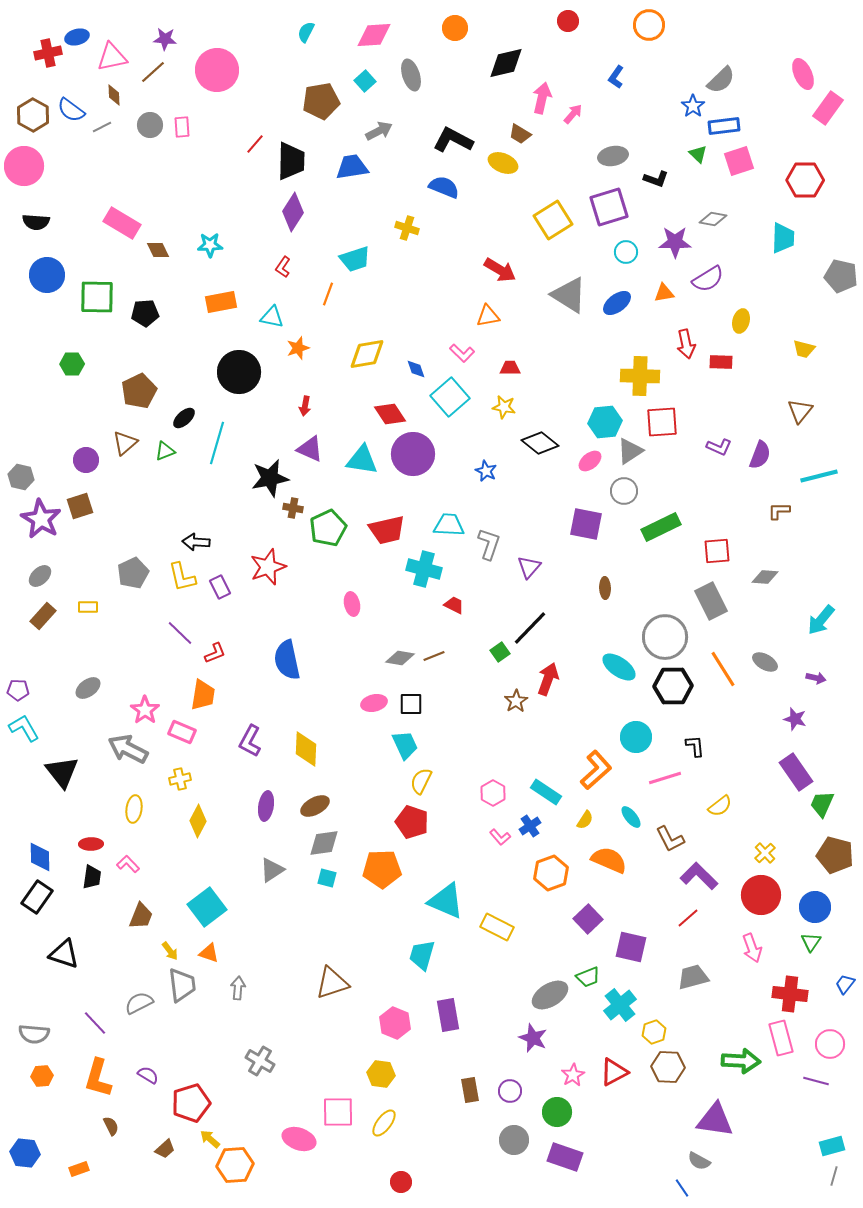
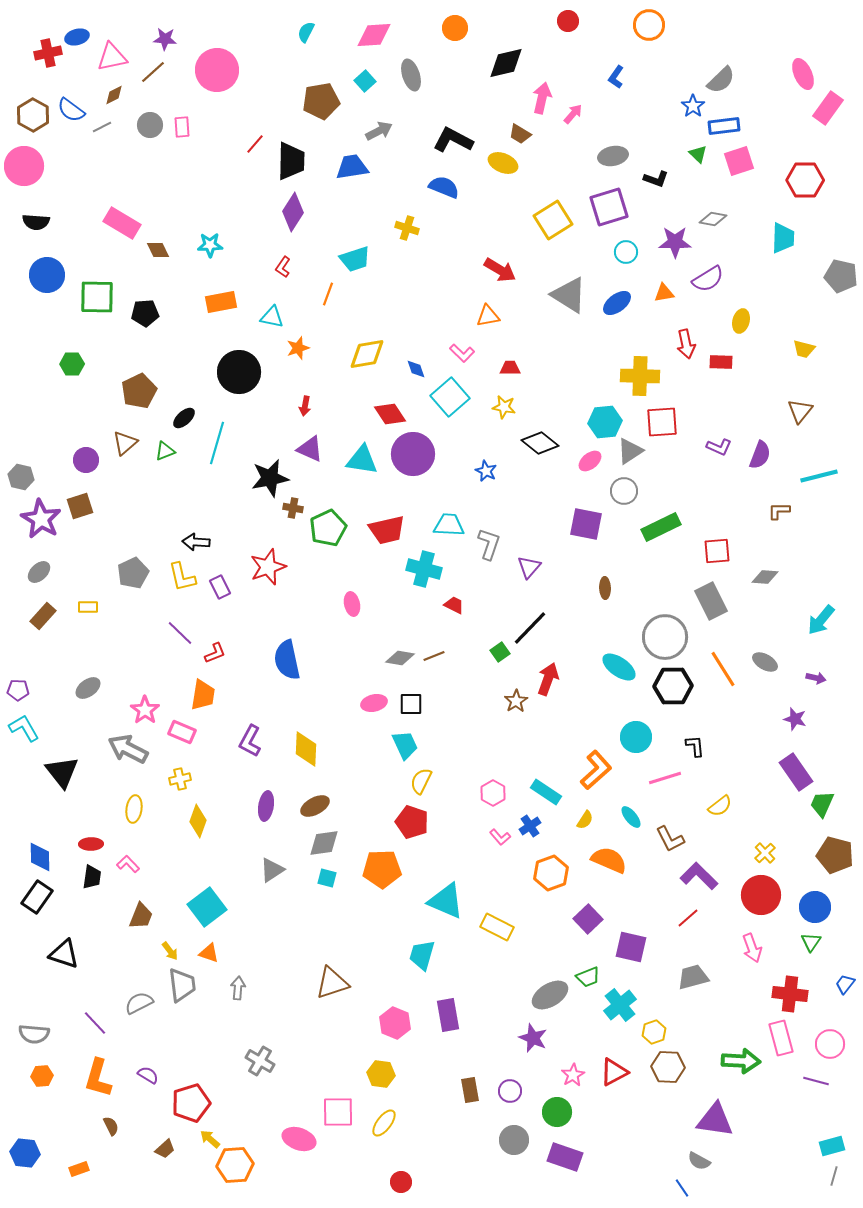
brown diamond at (114, 95): rotated 65 degrees clockwise
gray ellipse at (40, 576): moved 1 px left, 4 px up
yellow diamond at (198, 821): rotated 8 degrees counterclockwise
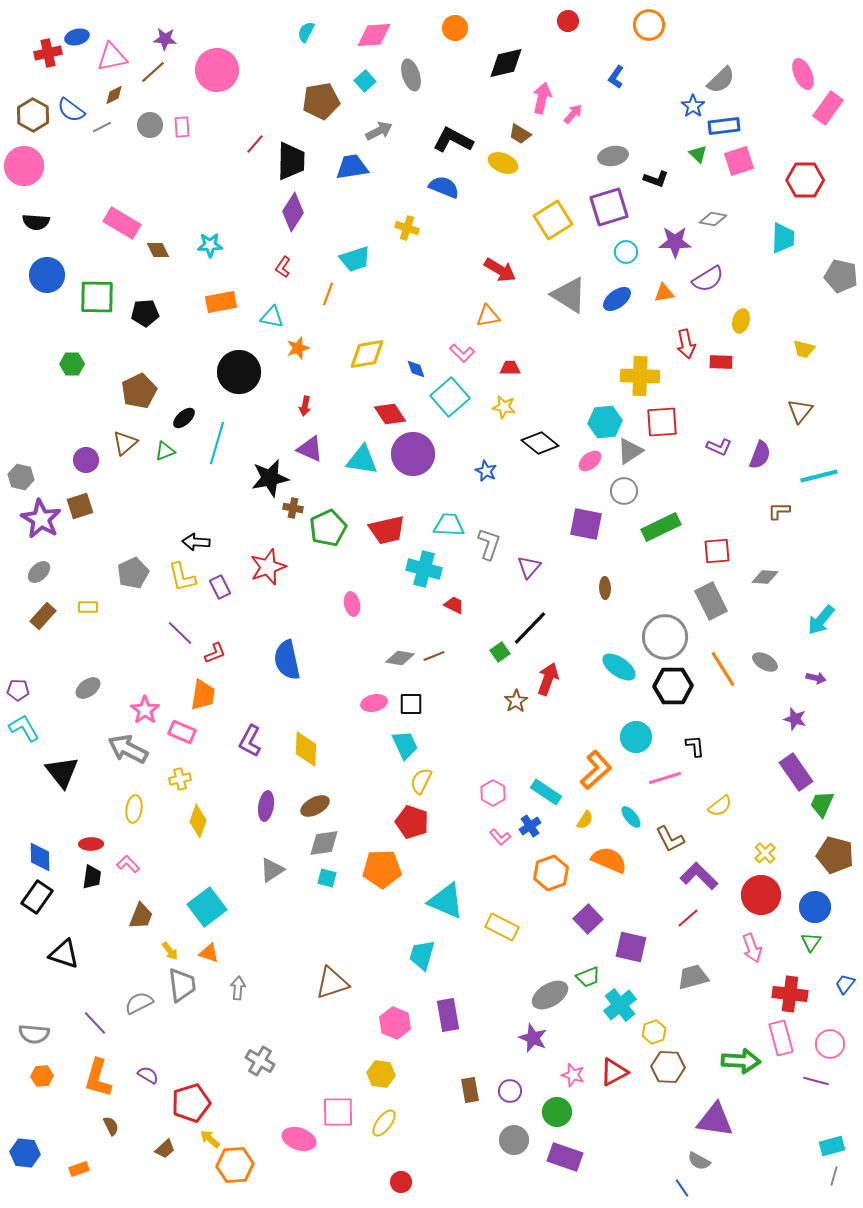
blue ellipse at (617, 303): moved 4 px up
yellow rectangle at (497, 927): moved 5 px right
pink star at (573, 1075): rotated 25 degrees counterclockwise
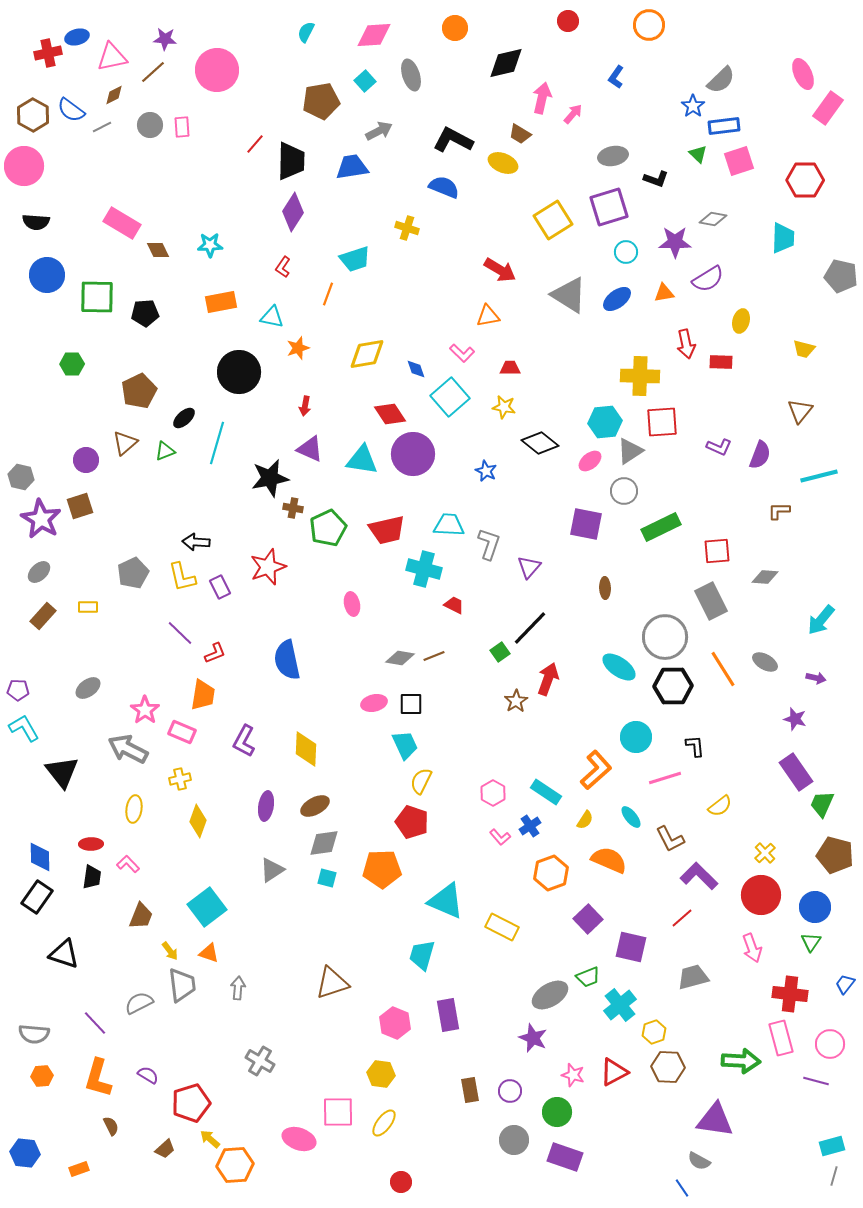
purple L-shape at (250, 741): moved 6 px left
red line at (688, 918): moved 6 px left
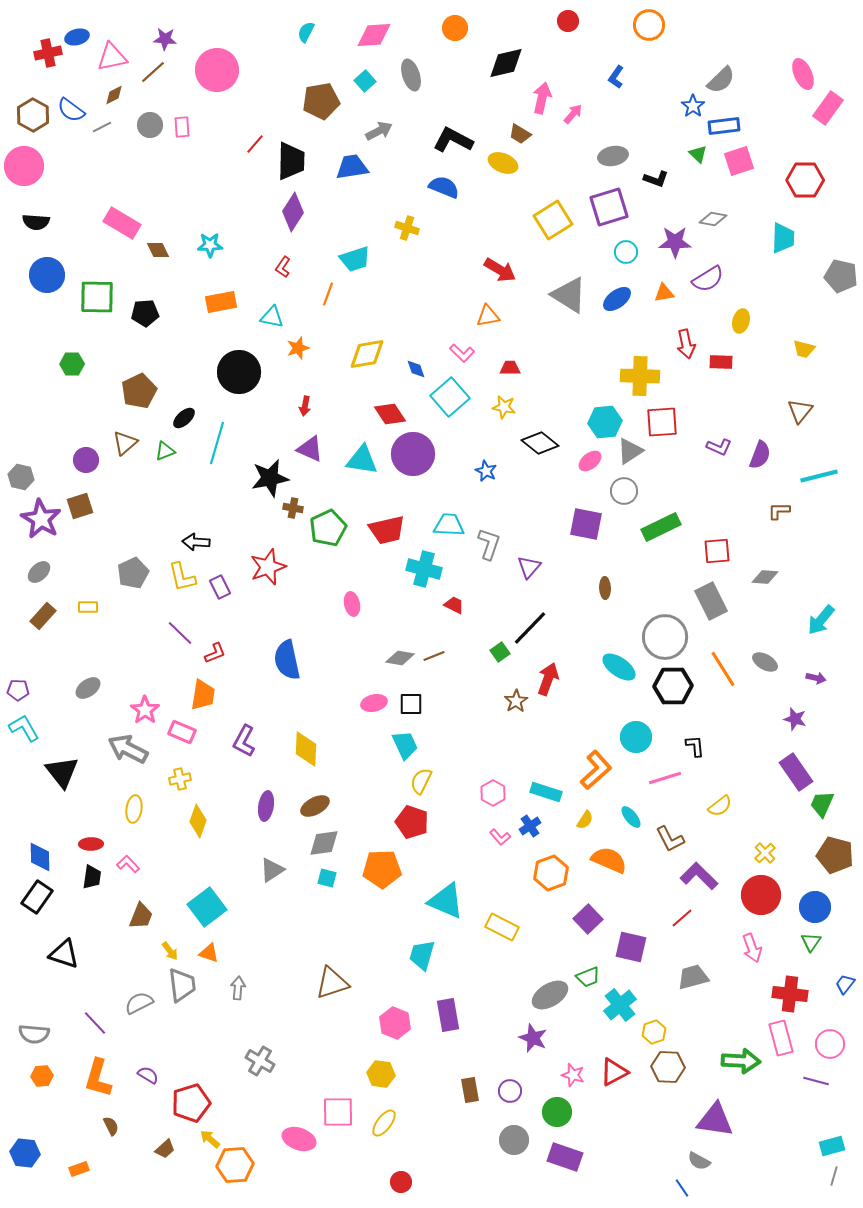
cyan rectangle at (546, 792): rotated 16 degrees counterclockwise
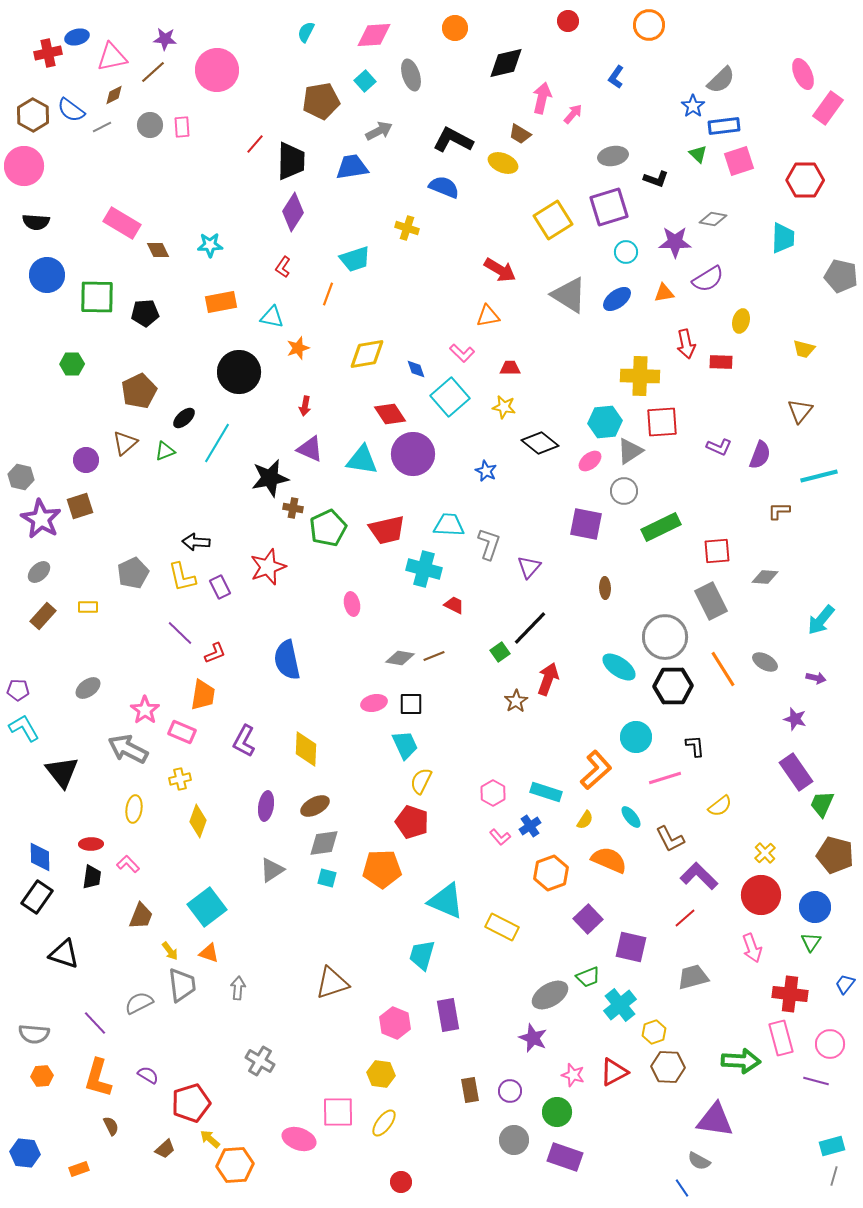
cyan line at (217, 443): rotated 15 degrees clockwise
red line at (682, 918): moved 3 px right
